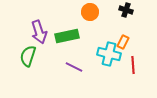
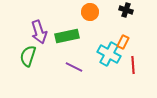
cyan cross: rotated 15 degrees clockwise
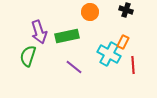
purple line: rotated 12 degrees clockwise
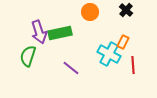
black cross: rotated 24 degrees clockwise
green rectangle: moved 7 px left, 3 px up
purple line: moved 3 px left, 1 px down
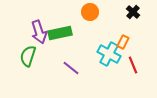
black cross: moved 7 px right, 2 px down
red line: rotated 18 degrees counterclockwise
